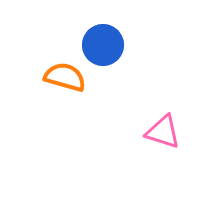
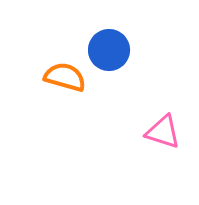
blue circle: moved 6 px right, 5 px down
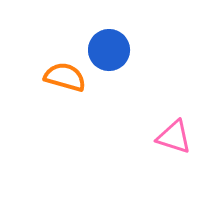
pink triangle: moved 11 px right, 5 px down
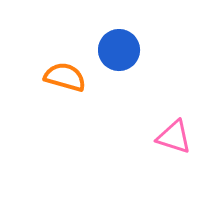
blue circle: moved 10 px right
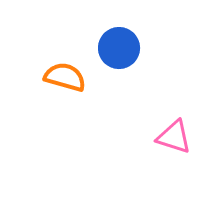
blue circle: moved 2 px up
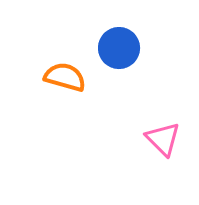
pink triangle: moved 11 px left, 2 px down; rotated 27 degrees clockwise
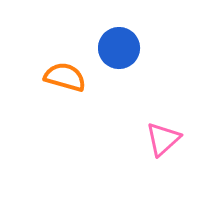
pink triangle: rotated 33 degrees clockwise
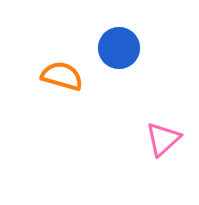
orange semicircle: moved 3 px left, 1 px up
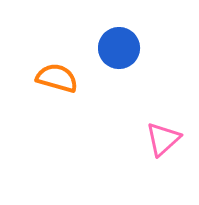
orange semicircle: moved 5 px left, 2 px down
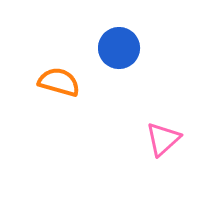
orange semicircle: moved 2 px right, 4 px down
